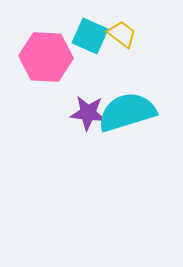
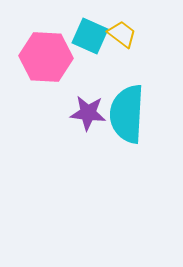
cyan semicircle: moved 2 px down; rotated 70 degrees counterclockwise
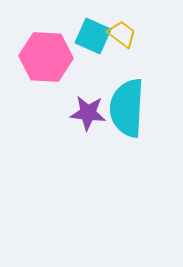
cyan square: moved 3 px right
cyan semicircle: moved 6 px up
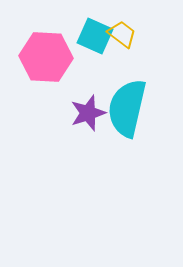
cyan square: moved 2 px right
cyan semicircle: rotated 10 degrees clockwise
purple star: rotated 24 degrees counterclockwise
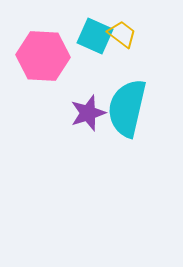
pink hexagon: moved 3 px left, 1 px up
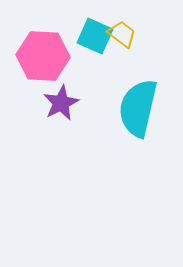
cyan semicircle: moved 11 px right
purple star: moved 27 px left, 10 px up; rotated 9 degrees counterclockwise
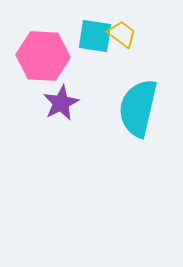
cyan square: rotated 15 degrees counterclockwise
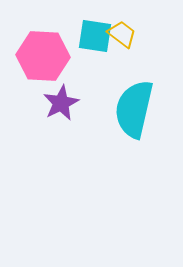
cyan semicircle: moved 4 px left, 1 px down
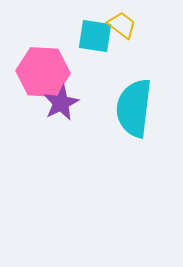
yellow trapezoid: moved 9 px up
pink hexagon: moved 16 px down
cyan semicircle: moved 1 px up; rotated 6 degrees counterclockwise
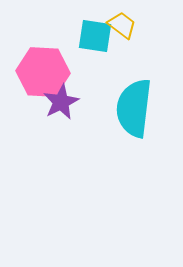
purple star: moved 1 px up
